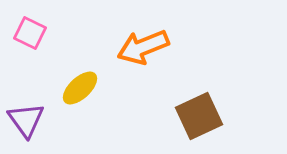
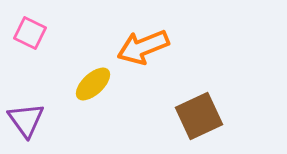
yellow ellipse: moved 13 px right, 4 px up
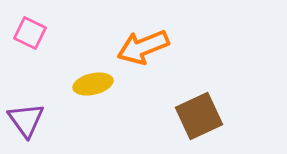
yellow ellipse: rotated 30 degrees clockwise
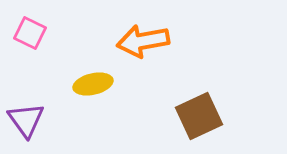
orange arrow: moved 6 px up; rotated 12 degrees clockwise
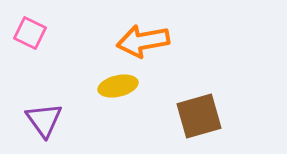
yellow ellipse: moved 25 px right, 2 px down
brown square: rotated 9 degrees clockwise
purple triangle: moved 18 px right
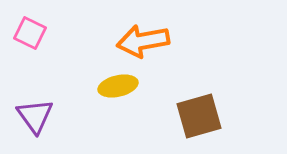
purple triangle: moved 9 px left, 4 px up
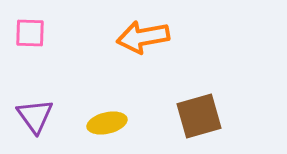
pink square: rotated 24 degrees counterclockwise
orange arrow: moved 4 px up
yellow ellipse: moved 11 px left, 37 px down
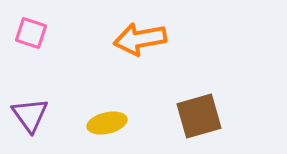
pink square: moved 1 px right; rotated 16 degrees clockwise
orange arrow: moved 3 px left, 2 px down
purple triangle: moved 5 px left, 1 px up
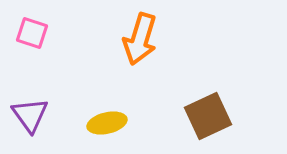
pink square: moved 1 px right
orange arrow: rotated 63 degrees counterclockwise
brown square: moved 9 px right; rotated 9 degrees counterclockwise
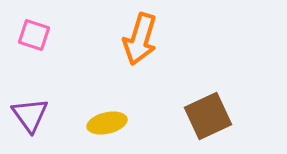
pink square: moved 2 px right, 2 px down
